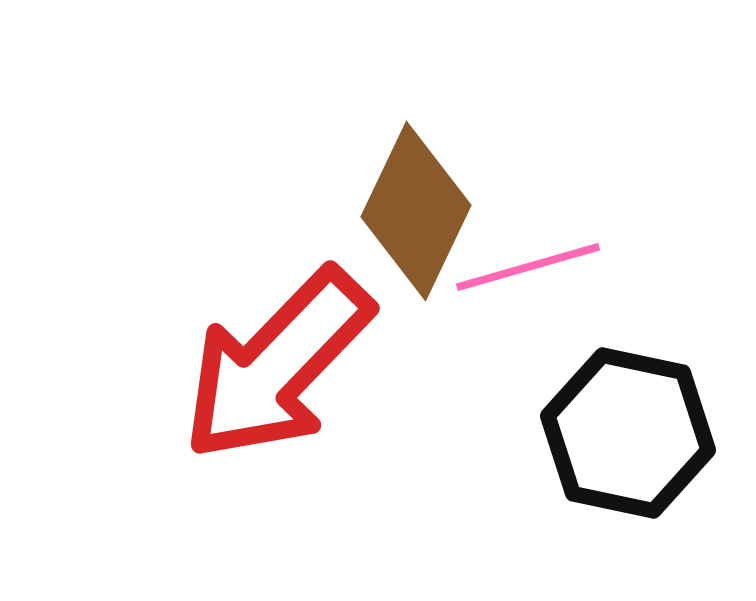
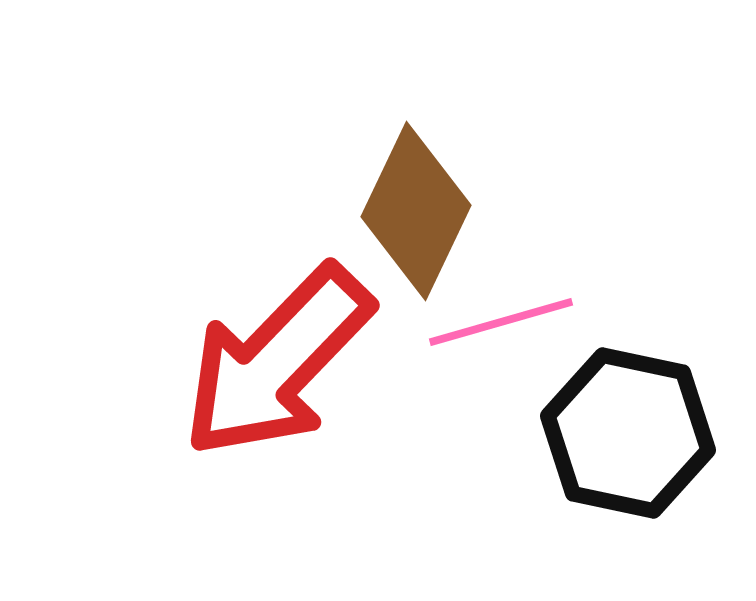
pink line: moved 27 px left, 55 px down
red arrow: moved 3 px up
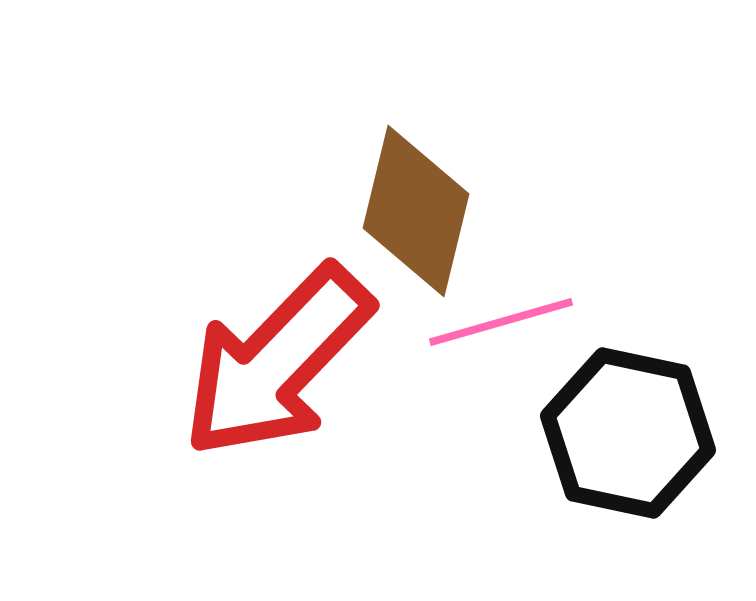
brown diamond: rotated 12 degrees counterclockwise
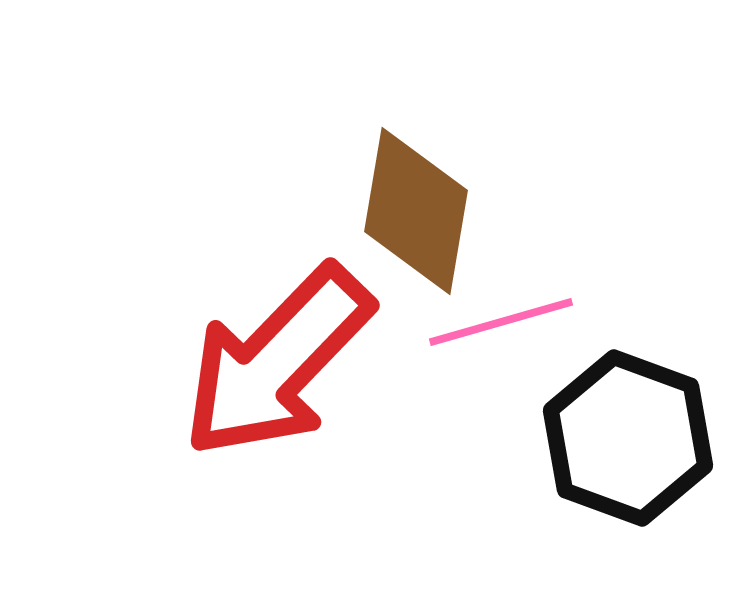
brown diamond: rotated 4 degrees counterclockwise
black hexagon: moved 5 px down; rotated 8 degrees clockwise
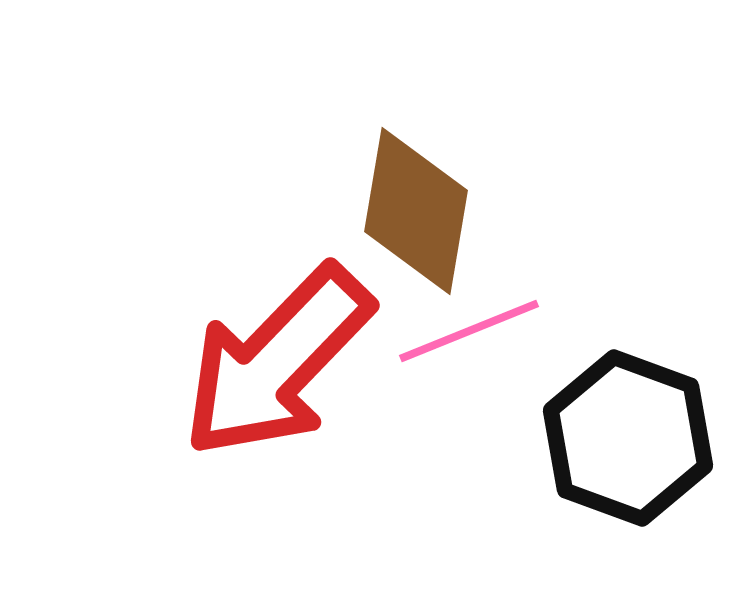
pink line: moved 32 px left, 9 px down; rotated 6 degrees counterclockwise
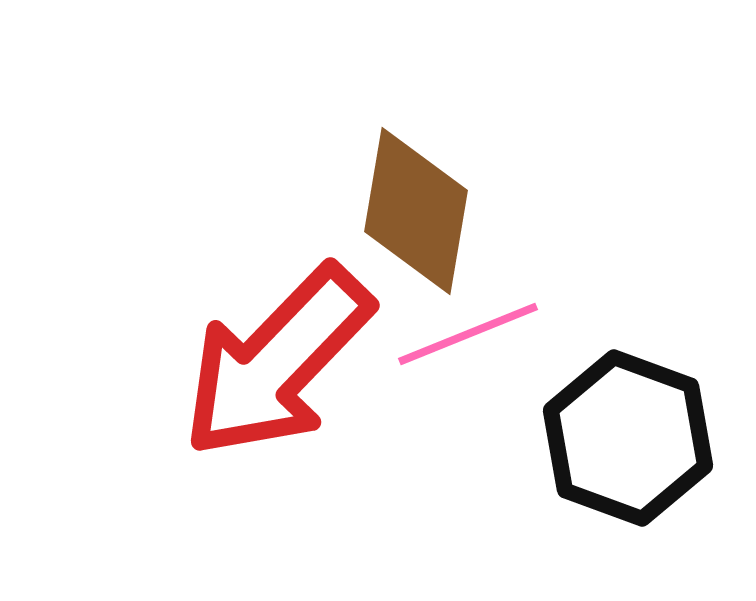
pink line: moved 1 px left, 3 px down
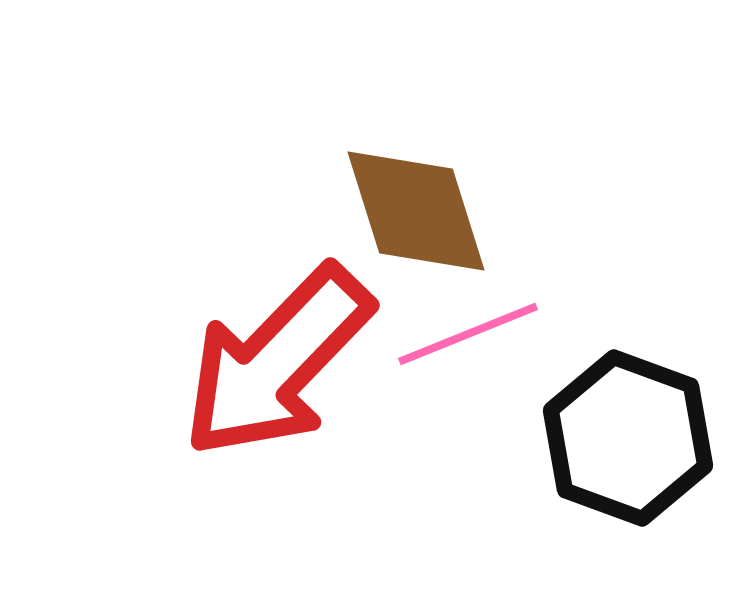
brown diamond: rotated 27 degrees counterclockwise
